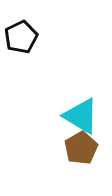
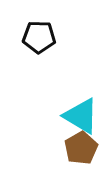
black pentagon: moved 18 px right; rotated 28 degrees clockwise
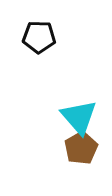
cyan triangle: moved 2 px left, 1 px down; rotated 18 degrees clockwise
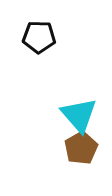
cyan triangle: moved 2 px up
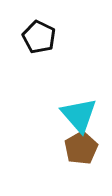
black pentagon: rotated 24 degrees clockwise
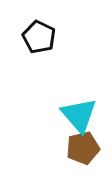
brown pentagon: moved 2 px right; rotated 16 degrees clockwise
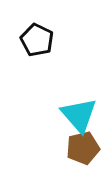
black pentagon: moved 2 px left, 3 px down
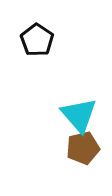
black pentagon: rotated 8 degrees clockwise
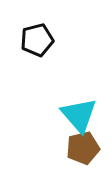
black pentagon: rotated 24 degrees clockwise
